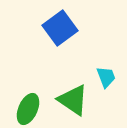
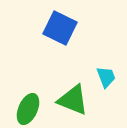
blue square: rotated 28 degrees counterclockwise
green triangle: rotated 12 degrees counterclockwise
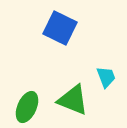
green ellipse: moved 1 px left, 2 px up
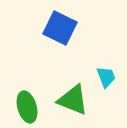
green ellipse: rotated 40 degrees counterclockwise
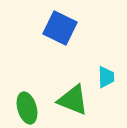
cyan trapezoid: rotated 20 degrees clockwise
green ellipse: moved 1 px down
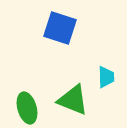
blue square: rotated 8 degrees counterclockwise
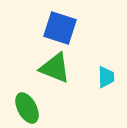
green triangle: moved 18 px left, 32 px up
green ellipse: rotated 12 degrees counterclockwise
